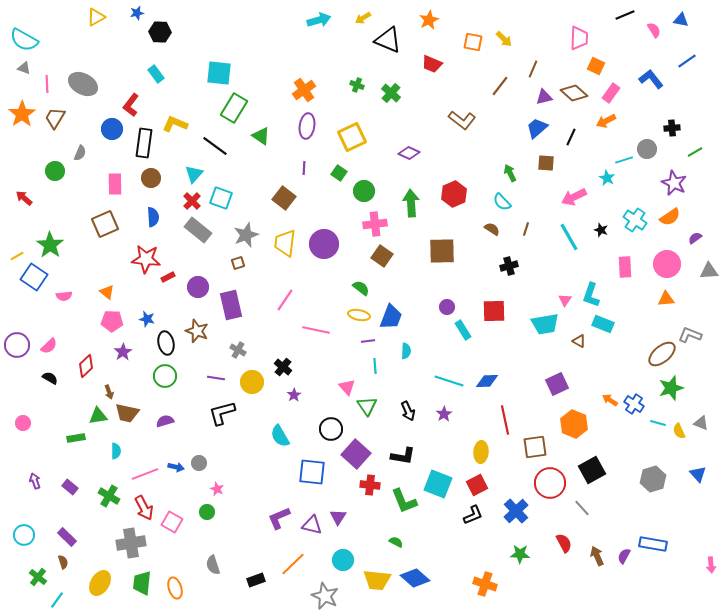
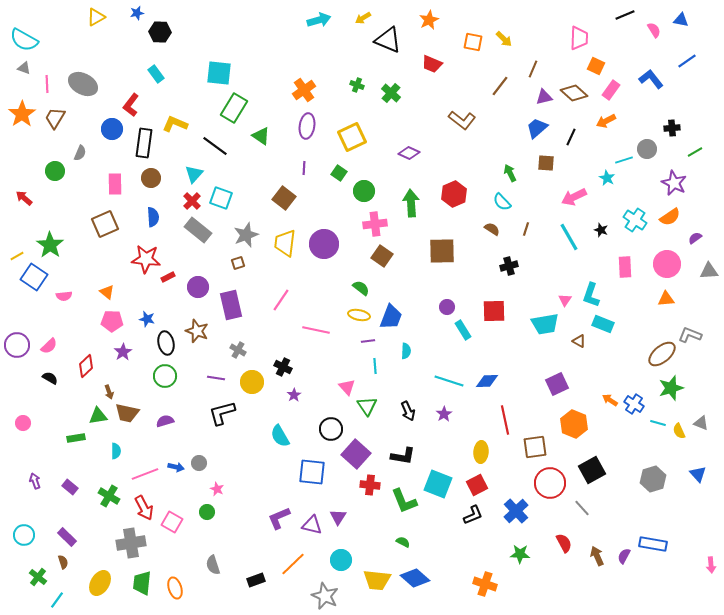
pink rectangle at (611, 93): moved 3 px up
pink line at (285, 300): moved 4 px left
black cross at (283, 367): rotated 12 degrees counterclockwise
green semicircle at (396, 542): moved 7 px right
cyan circle at (343, 560): moved 2 px left
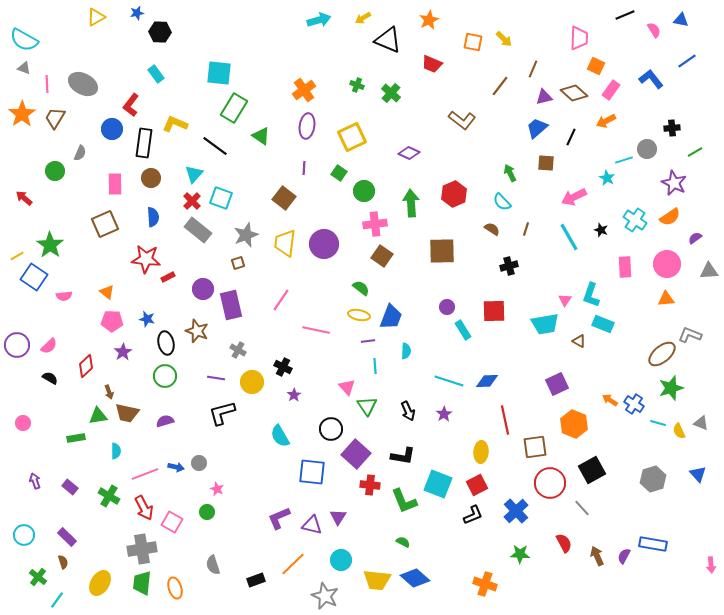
purple circle at (198, 287): moved 5 px right, 2 px down
gray cross at (131, 543): moved 11 px right, 6 px down
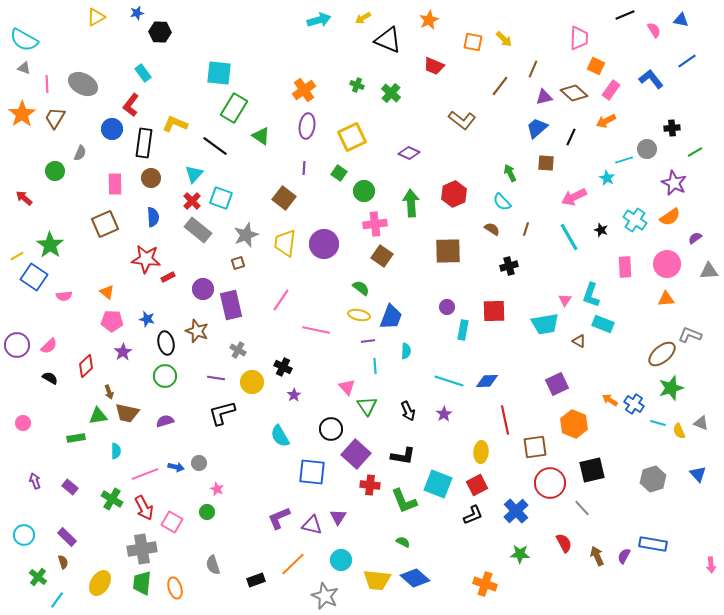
red trapezoid at (432, 64): moved 2 px right, 2 px down
cyan rectangle at (156, 74): moved 13 px left, 1 px up
brown square at (442, 251): moved 6 px right
cyan rectangle at (463, 330): rotated 42 degrees clockwise
black square at (592, 470): rotated 16 degrees clockwise
green cross at (109, 496): moved 3 px right, 3 px down
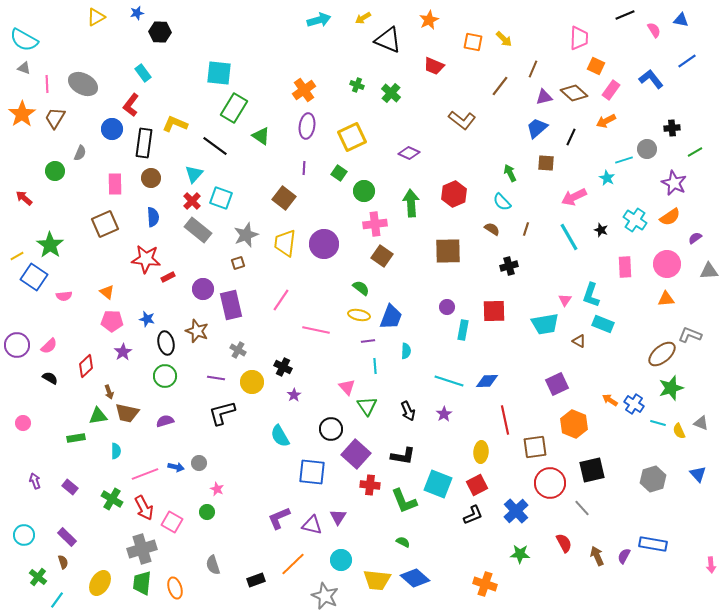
gray cross at (142, 549): rotated 8 degrees counterclockwise
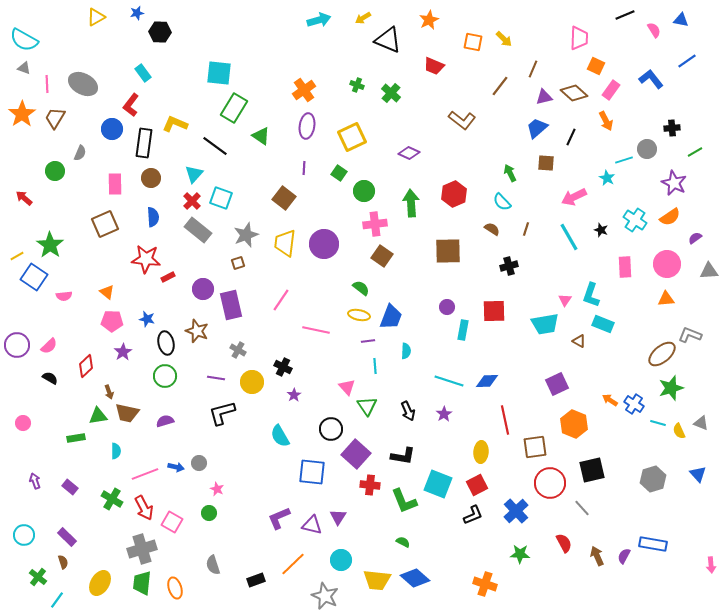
orange arrow at (606, 121): rotated 90 degrees counterclockwise
green circle at (207, 512): moved 2 px right, 1 px down
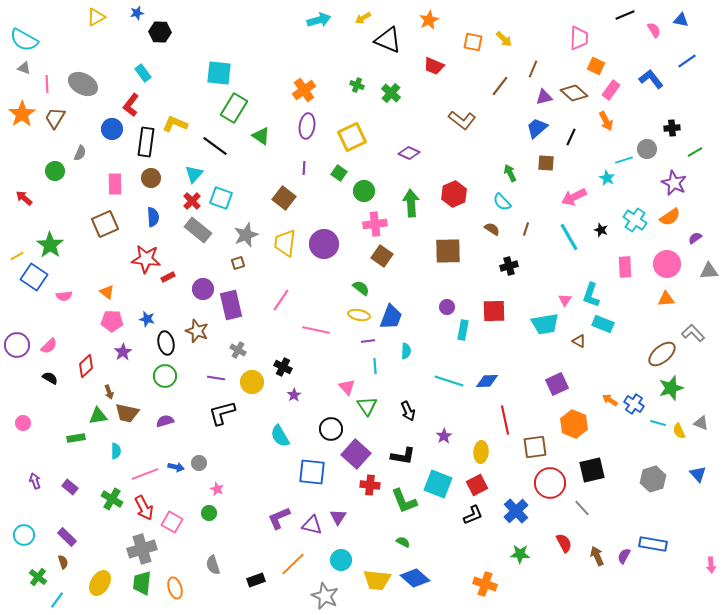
black rectangle at (144, 143): moved 2 px right, 1 px up
gray L-shape at (690, 335): moved 3 px right, 2 px up; rotated 25 degrees clockwise
purple star at (444, 414): moved 22 px down
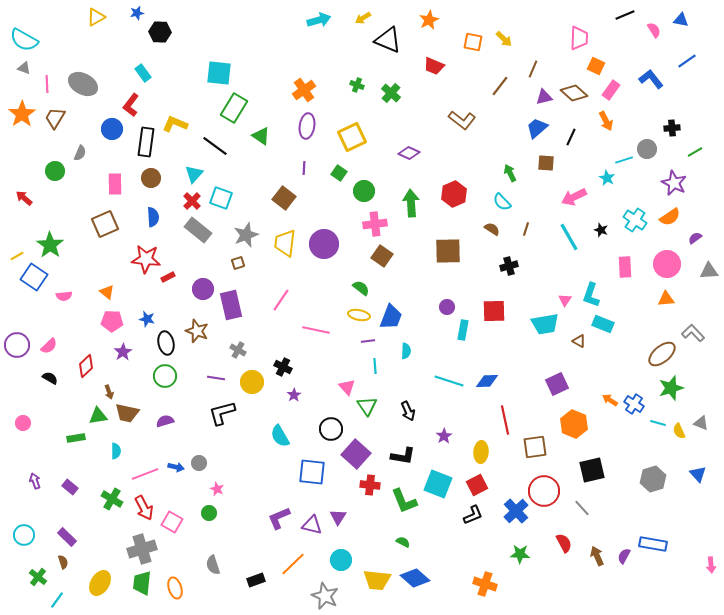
red circle at (550, 483): moved 6 px left, 8 px down
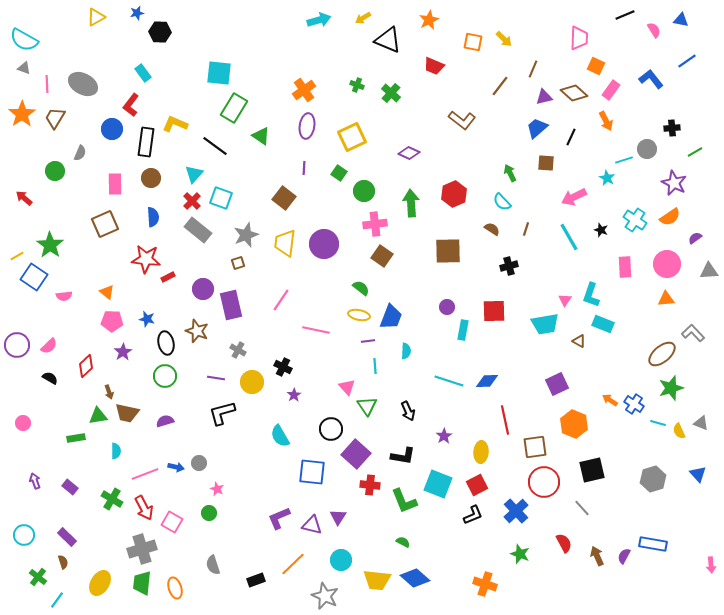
red circle at (544, 491): moved 9 px up
green star at (520, 554): rotated 18 degrees clockwise
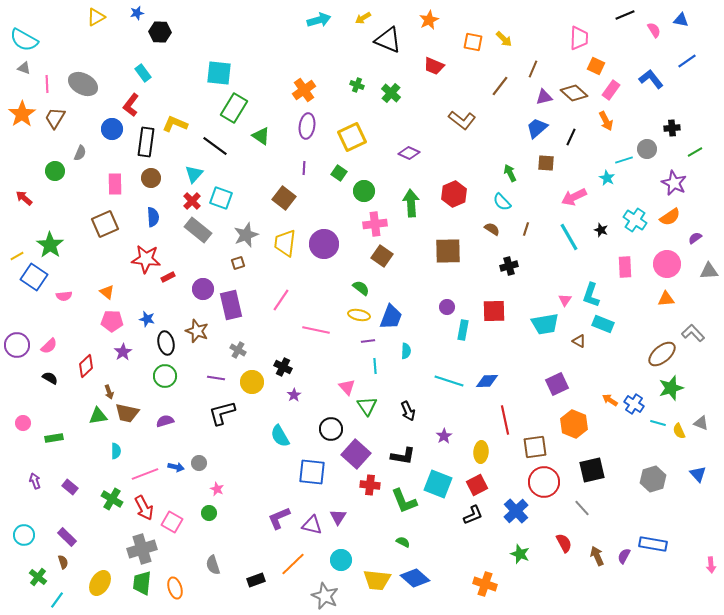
green rectangle at (76, 438): moved 22 px left
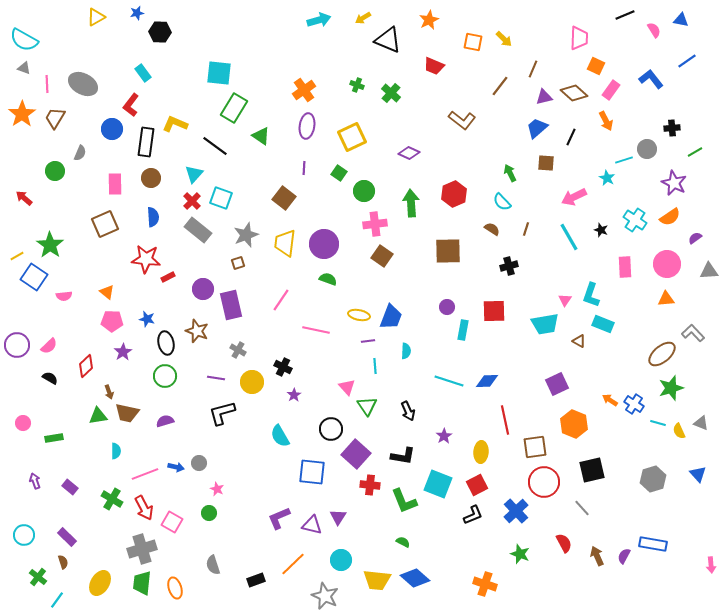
green semicircle at (361, 288): moved 33 px left, 9 px up; rotated 18 degrees counterclockwise
